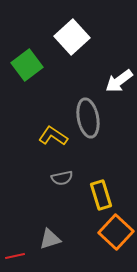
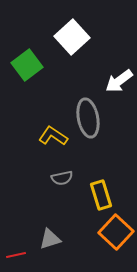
red line: moved 1 px right, 1 px up
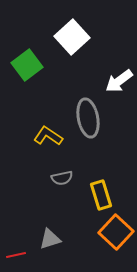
yellow L-shape: moved 5 px left
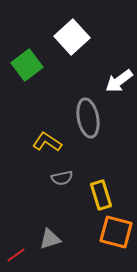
yellow L-shape: moved 1 px left, 6 px down
orange square: rotated 28 degrees counterclockwise
red line: rotated 24 degrees counterclockwise
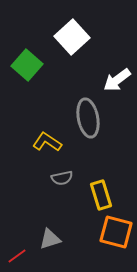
green square: rotated 12 degrees counterclockwise
white arrow: moved 2 px left, 1 px up
red line: moved 1 px right, 1 px down
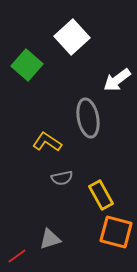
yellow rectangle: rotated 12 degrees counterclockwise
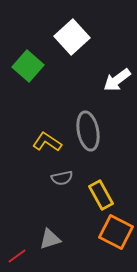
green square: moved 1 px right, 1 px down
gray ellipse: moved 13 px down
orange square: rotated 12 degrees clockwise
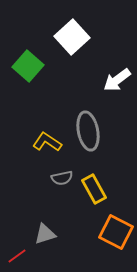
yellow rectangle: moved 7 px left, 6 px up
gray triangle: moved 5 px left, 5 px up
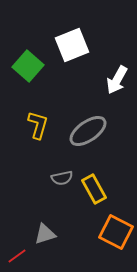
white square: moved 8 px down; rotated 20 degrees clockwise
white arrow: rotated 24 degrees counterclockwise
gray ellipse: rotated 66 degrees clockwise
yellow L-shape: moved 9 px left, 17 px up; rotated 72 degrees clockwise
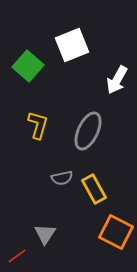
gray ellipse: rotated 30 degrees counterclockwise
gray triangle: rotated 40 degrees counterclockwise
